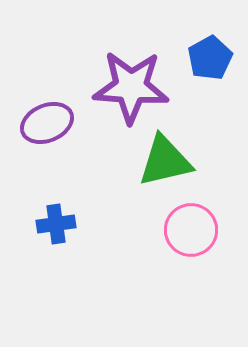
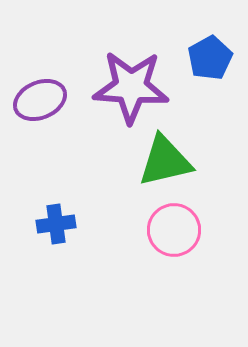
purple ellipse: moved 7 px left, 23 px up
pink circle: moved 17 px left
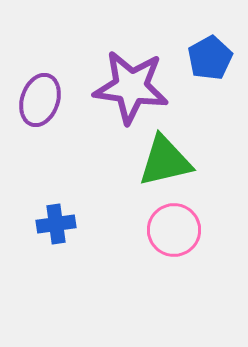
purple star: rotated 4 degrees clockwise
purple ellipse: rotated 48 degrees counterclockwise
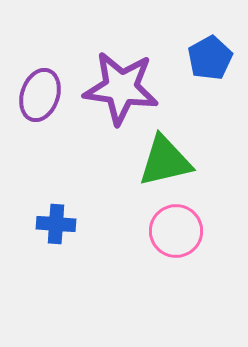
purple star: moved 10 px left, 1 px down
purple ellipse: moved 5 px up
blue cross: rotated 12 degrees clockwise
pink circle: moved 2 px right, 1 px down
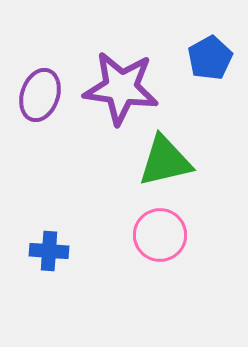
blue cross: moved 7 px left, 27 px down
pink circle: moved 16 px left, 4 px down
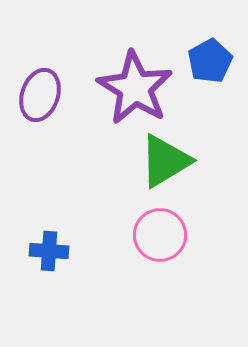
blue pentagon: moved 3 px down
purple star: moved 14 px right; rotated 24 degrees clockwise
green triangle: rotated 18 degrees counterclockwise
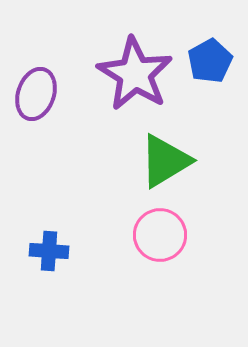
purple star: moved 14 px up
purple ellipse: moved 4 px left, 1 px up
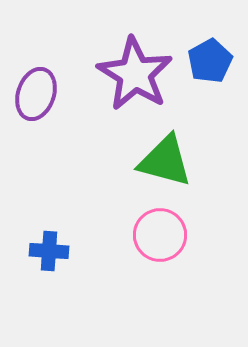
green triangle: rotated 46 degrees clockwise
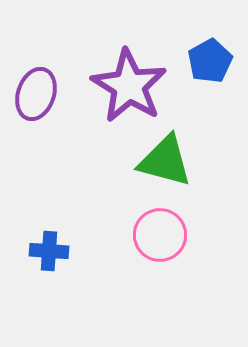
purple star: moved 6 px left, 12 px down
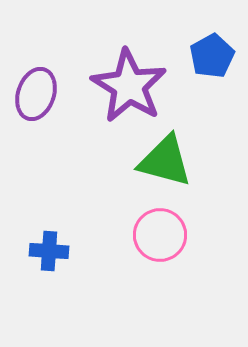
blue pentagon: moved 2 px right, 5 px up
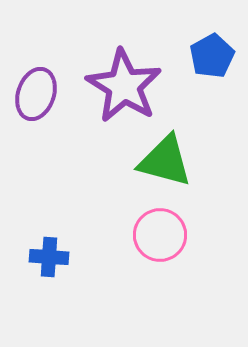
purple star: moved 5 px left
blue cross: moved 6 px down
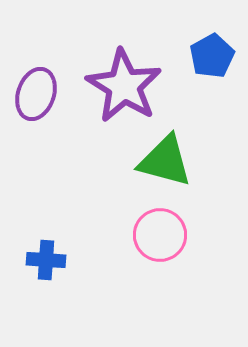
blue cross: moved 3 px left, 3 px down
